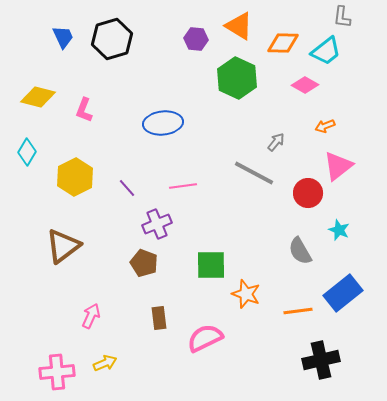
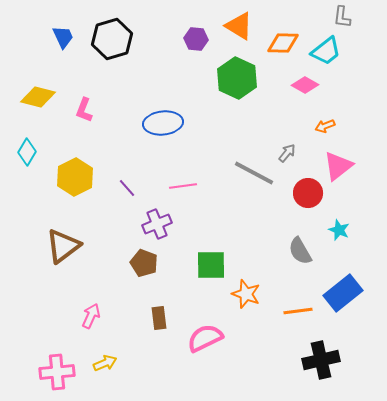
gray arrow: moved 11 px right, 11 px down
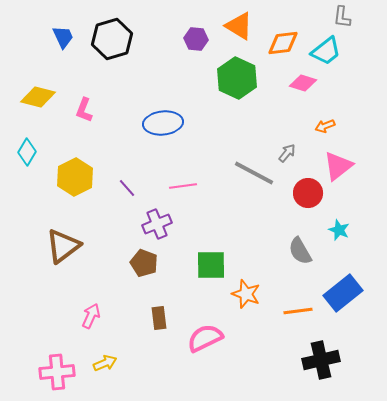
orange diamond: rotated 8 degrees counterclockwise
pink diamond: moved 2 px left, 2 px up; rotated 12 degrees counterclockwise
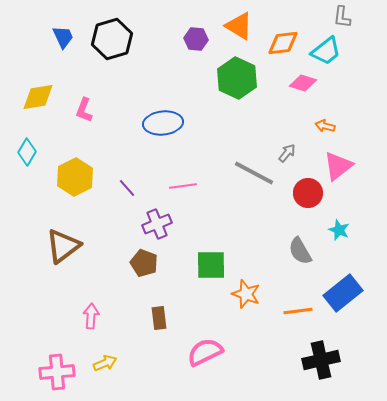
yellow diamond: rotated 24 degrees counterclockwise
orange arrow: rotated 36 degrees clockwise
pink arrow: rotated 20 degrees counterclockwise
pink semicircle: moved 14 px down
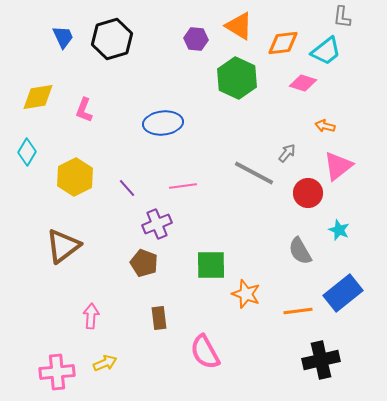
pink semicircle: rotated 93 degrees counterclockwise
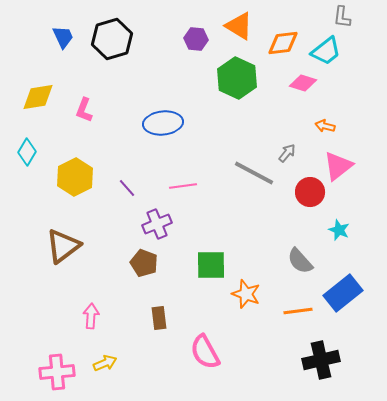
red circle: moved 2 px right, 1 px up
gray semicircle: moved 10 px down; rotated 12 degrees counterclockwise
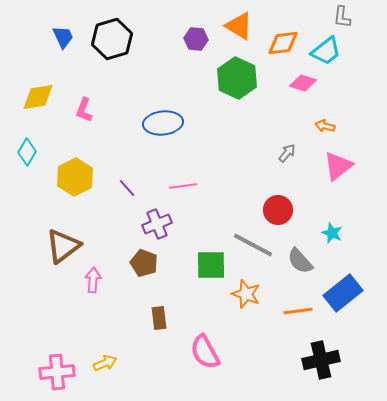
gray line: moved 1 px left, 72 px down
red circle: moved 32 px left, 18 px down
cyan star: moved 7 px left, 3 px down
pink arrow: moved 2 px right, 36 px up
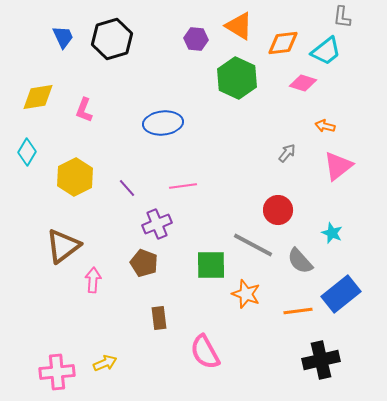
blue rectangle: moved 2 px left, 1 px down
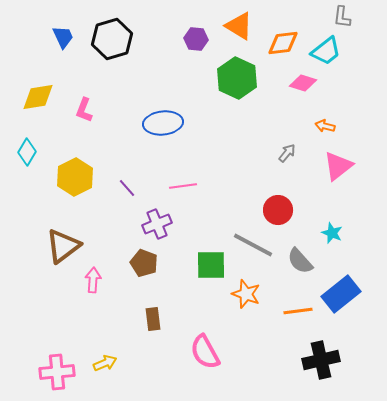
brown rectangle: moved 6 px left, 1 px down
